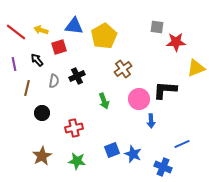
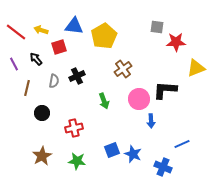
black arrow: moved 1 px left, 1 px up
purple line: rotated 16 degrees counterclockwise
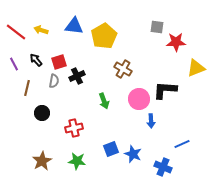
red square: moved 15 px down
black arrow: moved 1 px down
brown cross: rotated 24 degrees counterclockwise
blue square: moved 1 px left, 1 px up
brown star: moved 5 px down
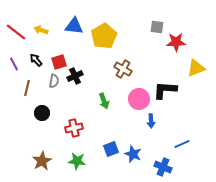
black cross: moved 2 px left
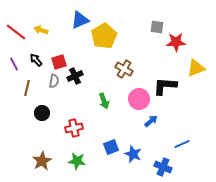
blue triangle: moved 6 px right, 6 px up; rotated 30 degrees counterclockwise
brown cross: moved 1 px right
black L-shape: moved 4 px up
blue arrow: rotated 128 degrees counterclockwise
blue square: moved 2 px up
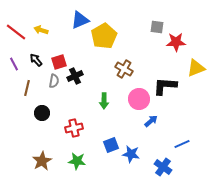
green arrow: rotated 21 degrees clockwise
blue square: moved 2 px up
blue star: moved 2 px left; rotated 12 degrees counterclockwise
blue cross: rotated 12 degrees clockwise
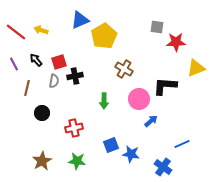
black cross: rotated 14 degrees clockwise
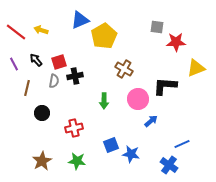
pink circle: moved 1 px left
blue cross: moved 6 px right, 2 px up
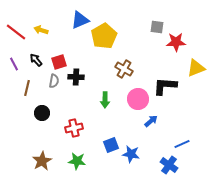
black cross: moved 1 px right, 1 px down; rotated 14 degrees clockwise
green arrow: moved 1 px right, 1 px up
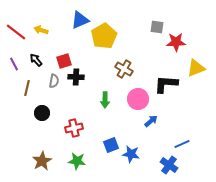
red square: moved 5 px right, 1 px up
black L-shape: moved 1 px right, 2 px up
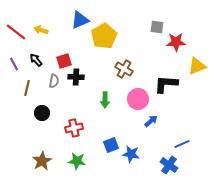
yellow triangle: moved 1 px right, 2 px up
